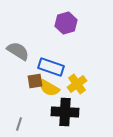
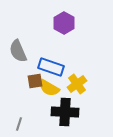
purple hexagon: moved 2 px left; rotated 15 degrees counterclockwise
gray semicircle: rotated 145 degrees counterclockwise
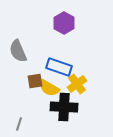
blue rectangle: moved 8 px right
black cross: moved 1 px left, 5 px up
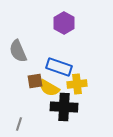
yellow cross: rotated 30 degrees clockwise
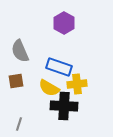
gray semicircle: moved 2 px right
brown square: moved 19 px left
black cross: moved 1 px up
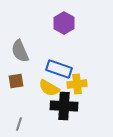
blue rectangle: moved 2 px down
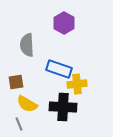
gray semicircle: moved 7 px right, 6 px up; rotated 20 degrees clockwise
brown square: moved 1 px down
yellow semicircle: moved 22 px left, 16 px down
black cross: moved 1 px left, 1 px down
gray line: rotated 40 degrees counterclockwise
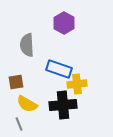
black cross: moved 2 px up; rotated 8 degrees counterclockwise
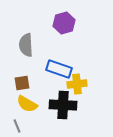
purple hexagon: rotated 15 degrees clockwise
gray semicircle: moved 1 px left
brown square: moved 6 px right, 1 px down
black cross: rotated 8 degrees clockwise
gray line: moved 2 px left, 2 px down
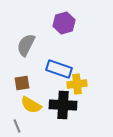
gray semicircle: rotated 30 degrees clockwise
yellow semicircle: moved 4 px right, 1 px down
